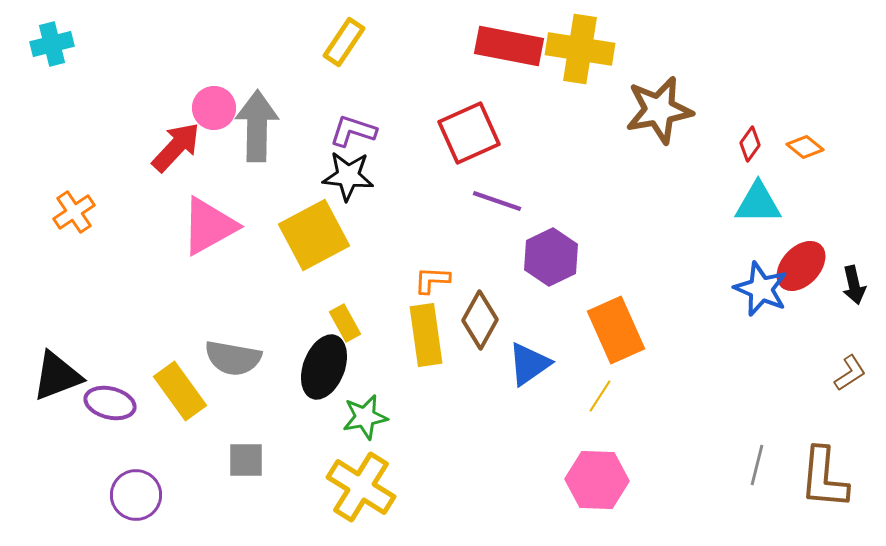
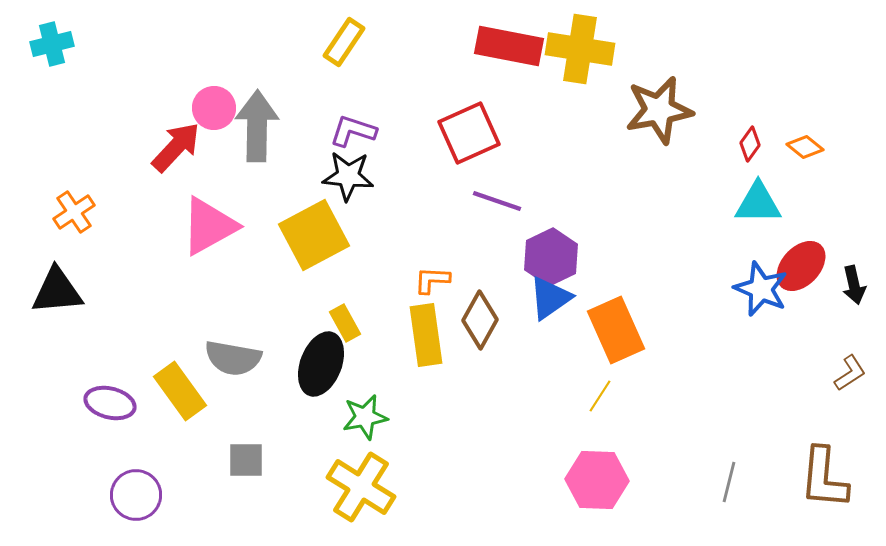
blue triangle at (529, 364): moved 21 px right, 66 px up
black ellipse at (324, 367): moved 3 px left, 3 px up
black triangle at (57, 376): moved 85 px up; rotated 16 degrees clockwise
gray line at (757, 465): moved 28 px left, 17 px down
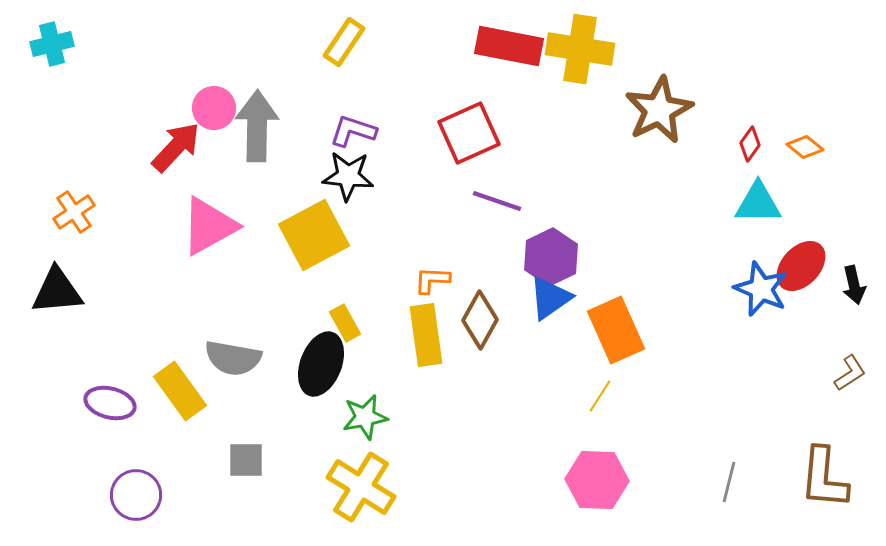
brown star at (659, 110): rotated 16 degrees counterclockwise
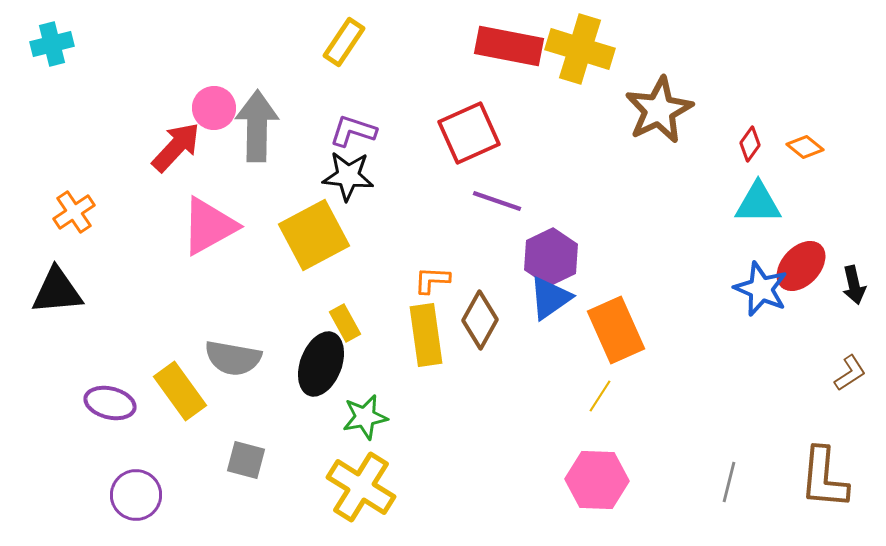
yellow cross at (580, 49): rotated 8 degrees clockwise
gray square at (246, 460): rotated 15 degrees clockwise
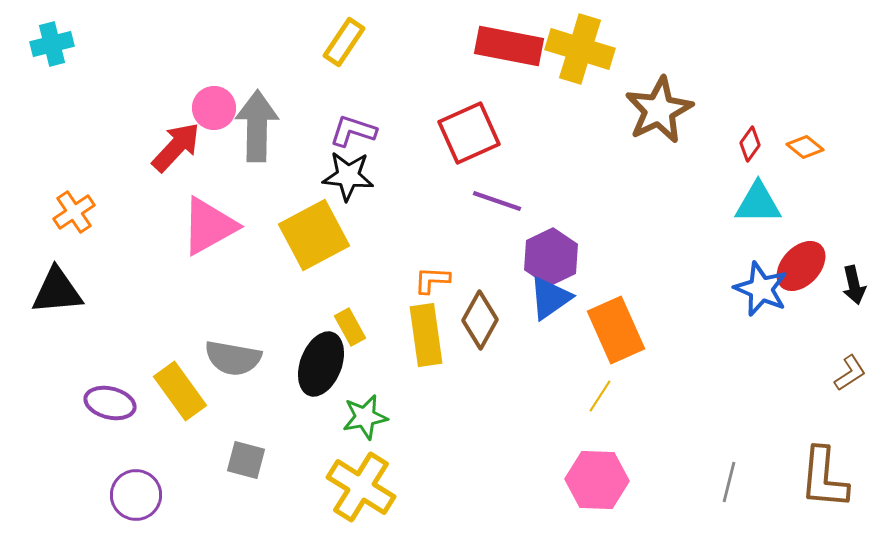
yellow rectangle at (345, 323): moved 5 px right, 4 px down
